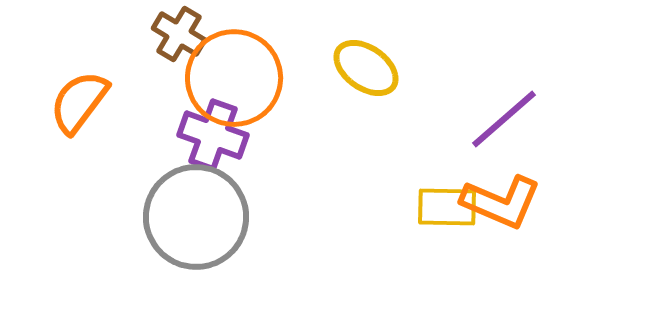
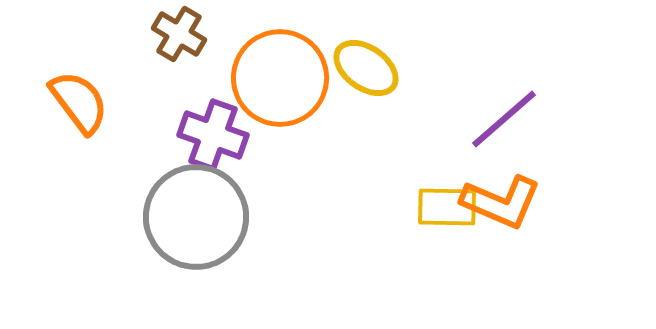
orange circle: moved 46 px right
orange semicircle: rotated 106 degrees clockwise
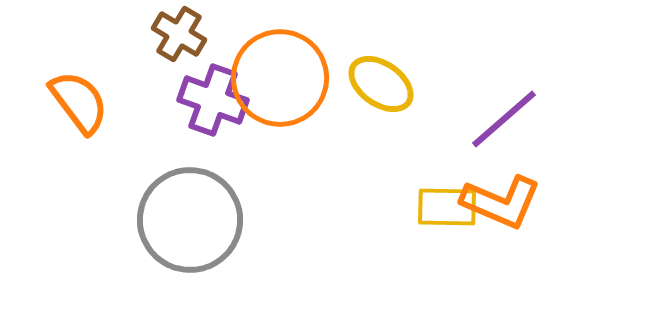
yellow ellipse: moved 15 px right, 16 px down
purple cross: moved 35 px up
gray circle: moved 6 px left, 3 px down
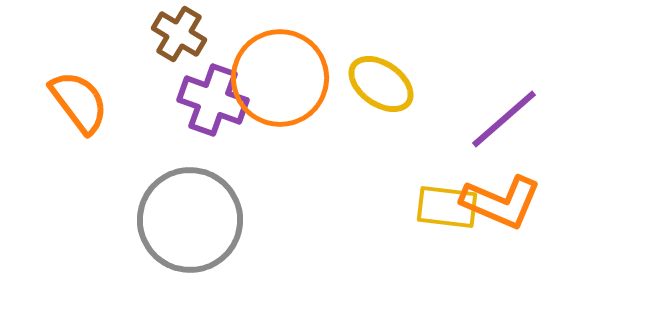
yellow rectangle: rotated 6 degrees clockwise
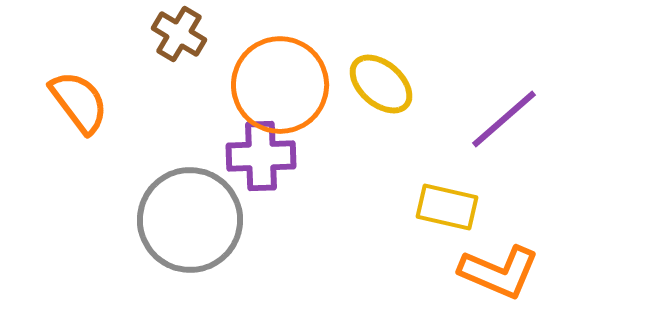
orange circle: moved 7 px down
yellow ellipse: rotated 6 degrees clockwise
purple cross: moved 48 px right, 56 px down; rotated 22 degrees counterclockwise
orange L-shape: moved 2 px left, 70 px down
yellow rectangle: rotated 6 degrees clockwise
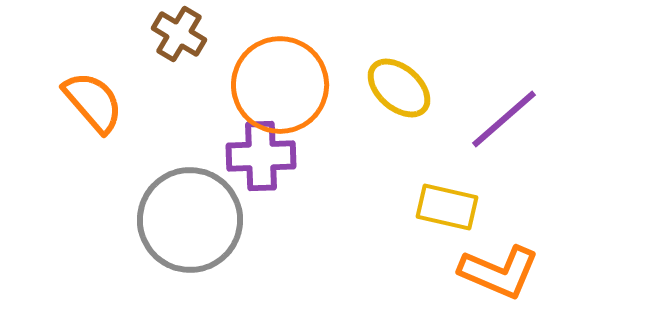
yellow ellipse: moved 18 px right, 4 px down
orange semicircle: moved 14 px right; rotated 4 degrees counterclockwise
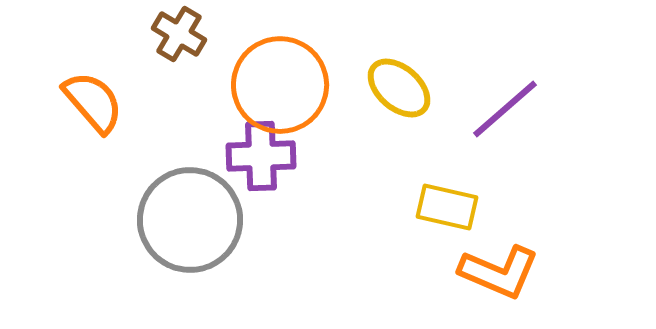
purple line: moved 1 px right, 10 px up
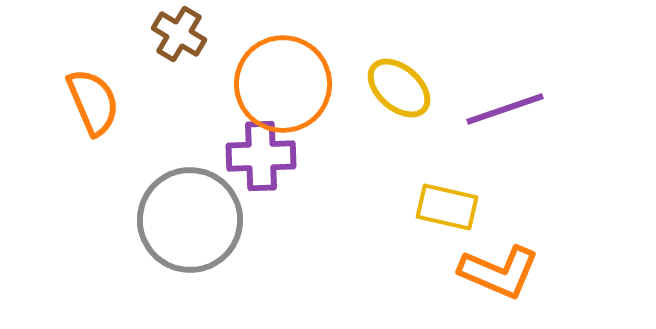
orange circle: moved 3 px right, 1 px up
orange semicircle: rotated 18 degrees clockwise
purple line: rotated 22 degrees clockwise
